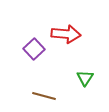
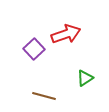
red arrow: rotated 24 degrees counterclockwise
green triangle: rotated 24 degrees clockwise
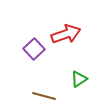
green triangle: moved 6 px left, 1 px down
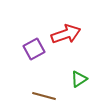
purple square: rotated 15 degrees clockwise
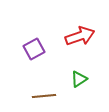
red arrow: moved 14 px right, 2 px down
brown line: rotated 20 degrees counterclockwise
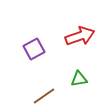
green triangle: rotated 24 degrees clockwise
brown line: rotated 30 degrees counterclockwise
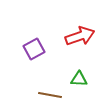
green triangle: rotated 12 degrees clockwise
brown line: moved 6 px right, 1 px up; rotated 45 degrees clockwise
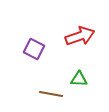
purple square: rotated 35 degrees counterclockwise
brown line: moved 1 px right, 1 px up
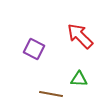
red arrow: rotated 116 degrees counterclockwise
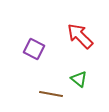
green triangle: rotated 36 degrees clockwise
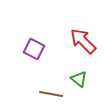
red arrow: moved 3 px right, 5 px down
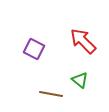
green triangle: moved 1 px right, 1 px down
